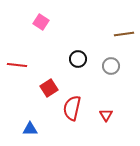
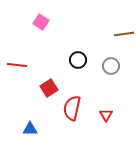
black circle: moved 1 px down
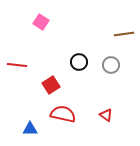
black circle: moved 1 px right, 2 px down
gray circle: moved 1 px up
red square: moved 2 px right, 3 px up
red semicircle: moved 9 px left, 6 px down; rotated 90 degrees clockwise
red triangle: rotated 24 degrees counterclockwise
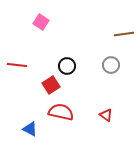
black circle: moved 12 px left, 4 px down
red semicircle: moved 2 px left, 2 px up
blue triangle: rotated 28 degrees clockwise
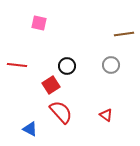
pink square: moved 2 px left, 1 px down; rotated 21 degrees counterclockwise
red semicircle: rotated 35 degrees clockwise
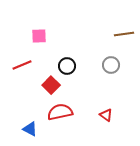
pink square: moved 13 px down; rotated 14 degrees counterclockwise
red line: moved 5 px right; rotated 30 degrees counterclockwise
red square: rotated 12 degrees counterclockwise
red semicircle: moved 1 px left; rotated 60 degrees counterclockwise
